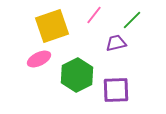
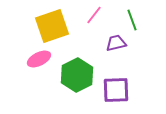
green line: rotated 65 degrees counterclockwise
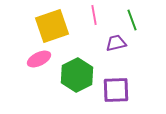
pink line: rotated 48 degrees counterclockwise
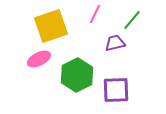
pink line: moved 1 px right, 1 px up; rotated 36 degrees clockwise
green line: rotated 60 degrees clockwise
yellow square: moved 1 px left
purple trapezoid: moved 1 px left
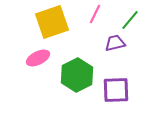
green line: moved 2 px left
yellow square: moved 1 px right, 4 px up
pink ellipse: moved 1 px left, 1 px up
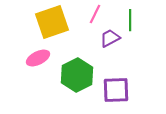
green line: rotated 40 degrees counterclockwise
purple trapezoid: moved 5 px left, 5 px up; rotated 15 degrees counterclockwise
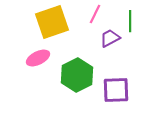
green line: moved 1 px down
